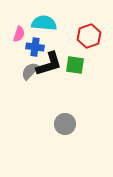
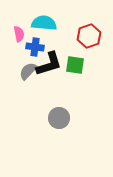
pink semicircle: rotated 28 degrees counterclockwise
gray semicircle: moved 2 px left
gray circle: moved 6 px left, 6 px up
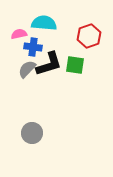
pink semicircle: rotated 91 degrees counterclockwise
blue cross: moved 2 px left
gray semicircle: moved 1 px left, 2 px up
gray circle: moved 27 px left, 15 px down
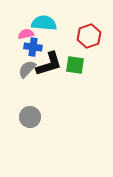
pink semicircle: moved 7 px right
gray circle: moved 2 px left, 16 px up
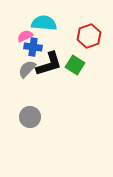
pink semicircle: moved 1 px left, 2 px down; rotated 14 degrees counterclockwise
green square: rotated 24 degrees clockwise
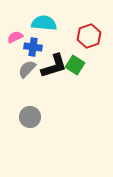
pink semicircle: moved 10 px left, 1 px down
black L-shape: moved 5 px right, 2 px down
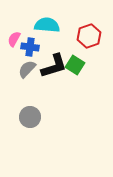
cyan semicircle: moved 3 px right, 2 px down
pink semicircle: moved 1 px left, 2 px down; rotated 35 degrees counterclockwise
blue cross: moved 3 px left
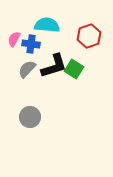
blue cross: moved 1 px right, 3 px up
green square: moved 1 px left, 4 px down
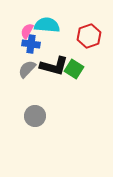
pink semicircle: moved 13 px right, 8 px up
black L-shape: rotated 32 degrees clockwise
gray circle: moved 5 px right, 1 px up
